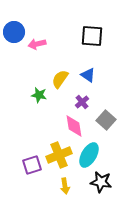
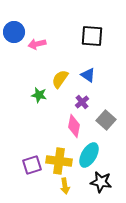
pink diamond: rotated 20 degrees clockwise
yellow cross: moved 6 px down; rotated 30 degrees clockwise
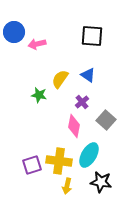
yellow arrow: moved 2 px right; rotated 21 degrees clockwise
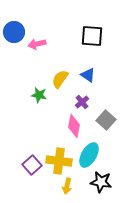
purple square: rotated 24 degrees counterclockwise
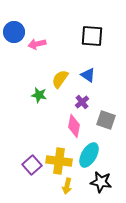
gray square: rotated 24 degrees counterclockwise
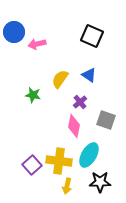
black square: rotated 20 degrees clockwise
blue triangle: moved 1 px right
green star: moved 6 px left
purple cross: moved 2 px left
black star: moved 1 px left; rotated 10 degrees counterclockwise
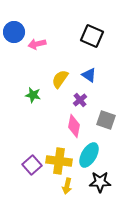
purple cross: moved 2 px up
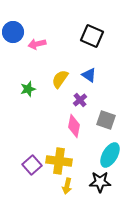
blue circle: moved 1 px left
green star: moved 5 px left, 6 px up; rotated 28 degrees counterclockwise
cyan ellipse: moved 21 px right
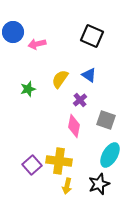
black star: moved 1 px left, 2 px down; rotated 20 degrees counterclockwise
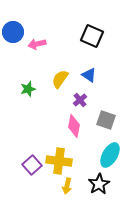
black star: rotated 10 degrees counterclockwise
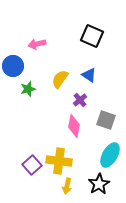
blue circle: moved 34 px down
